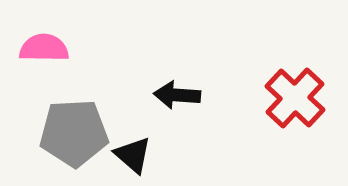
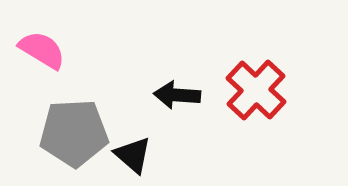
pink semicircle: moved 2 px left, 2 px down; rotated 30 degrees clockwise
red cross: moved 39 px left, 8 px up
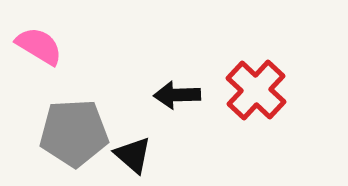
pink semicircle: moved 3 px left, 4 px up
black arrow: rotated 6 degrees counterclockwise
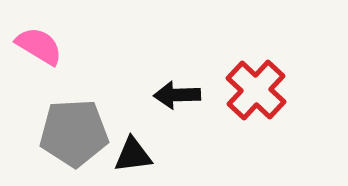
black triangle: rotated 48 degrees counterclockwise
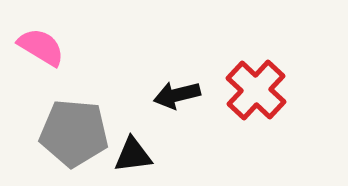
pink semicircle: moved 2 px right, 1 px down
black arrow: rotated 12 degrees counterclockwise
gray pentagon: rotated 8 degrees clockwise
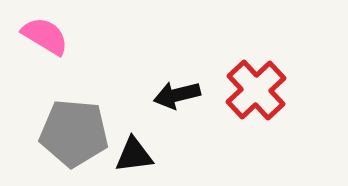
pink semicircle: moved 4 px right, 11 px up
red cross: rotated 4 degrees clockwise
black triangle: moved 1 px right
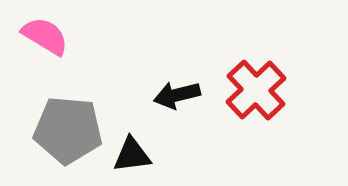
gray pentagon: moved 6 px left, 3 px up
black triangle: moved 2 px left
